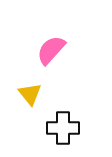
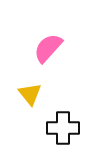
pink semicircle: moved 3 px left, 2 px up
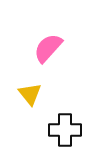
black cross: moved 2 px right, 2 px down
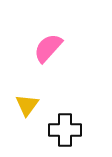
yellow triangle: moved 3 px left, 11 px down; rotated 15 degrees clockwise
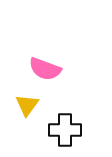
pink semicircle: moved 3 px left, 21 px down; rotated 112 degrees counterclockwise
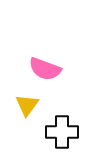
black cross: moved 3 px left, 2 px down
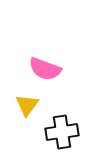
black cross: rotated 8 degrees counterclockwise
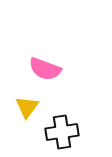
yellow triangle: moved 2 px down
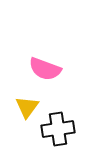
black cross: moved 4 px left, 3 px up
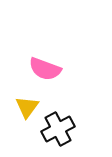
black cross: rotated 20 degrees counterclockwise
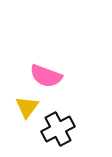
pink semicircle: moved 1 px right, 7 px down
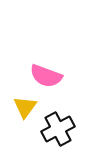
yellow triangle: moved 2 px left
